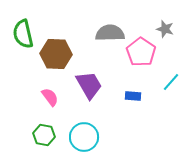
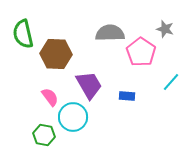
blue rectangle: moved 6 px left
cyan circle: moved 11 px left, 20 px up
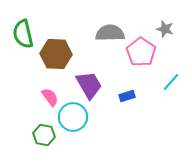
blue rectangle: rotated 21 degrees counterclockwise
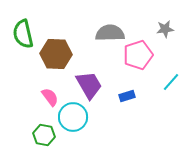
gray star: rotated 24 degrees counterclockwise
pink pentagon: moved 3 px left, 3 px down; rotated 20 degrees clockwise
